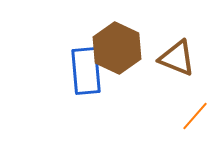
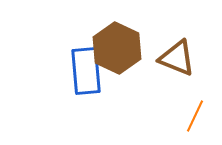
orange line: rotated 16 degrees counterclockwise
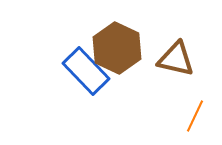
brown triangle: moved 1 px left, 1 px down; rotated 9 degrees counterclockwise
blue rectangle: rotated 39 degrees counterclockwise
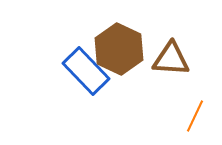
brown hexagon: moved 2 px right, 1 px down
brown triangle: moved 5 px left; rotated 9 degrees counterclockwise
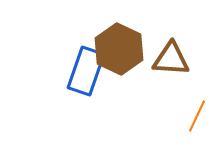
blue rectangle: rotated 63 degrees clockwise
orange line: moved 2 px right
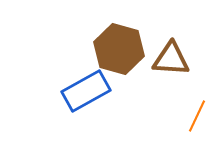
brown hexagon: rotated 9 degrees counterclockwise
blue rectangle: moved 20 px down; rotated 42 degrees clockwise
